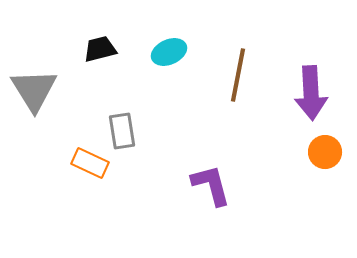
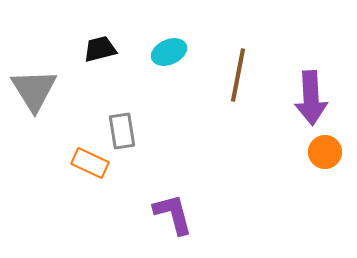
purple arrow: moved 5 px down
purple L-shape: moved 38 px left, 29 px down
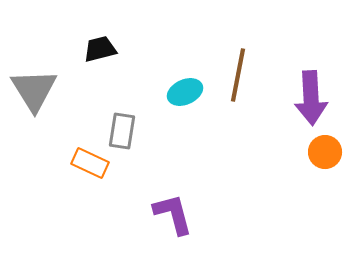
cyan ellipse: moved 16 px right, 40 px down
gray rectangle: rotated 18 degrees clockwise
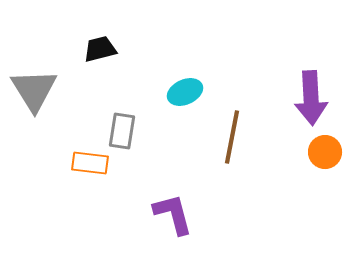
brown line: moved 6 px left, 62 px down
orange rectangle: rotated 18 degrees counterclockwise
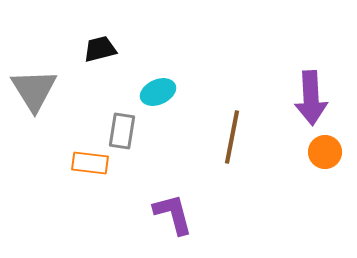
cyan ellipse: moved 27 px left
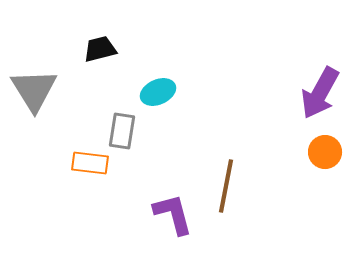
purple arrow: moved 9 px right, 5 px up; rotated 32 degrees clockwise
brown line: moved 6 px left, 49 px down
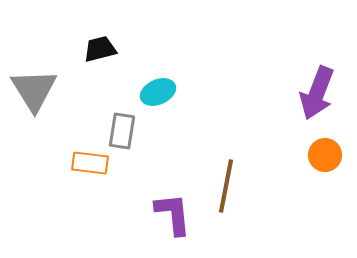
purple arrow: moved 3 px left; rotated 8 degrees counterclockwise
orange circle: moved 3 px down
purple L-shape: rotated 9 degrees clockwise
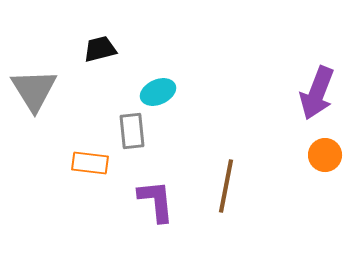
gray rectangle: moved 10 px right; rotated 15 degrees counterclockwise
purple L-shape: moved 17 px left, 13 px up
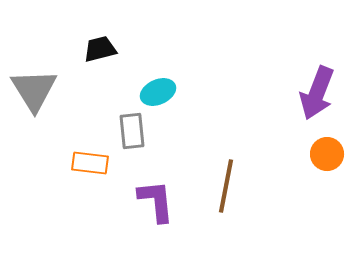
orange circle: moved 2 px right, 1 px up
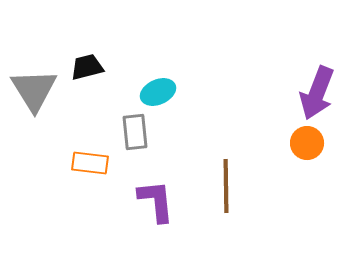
black trapezoid: moved 13 px left, 18 px down
gray rectangle: moved 3 px right, 1 px down
orange circle: moved 20 px left, 11 px up
brown line: rotated 12 degrees counterclockwise
